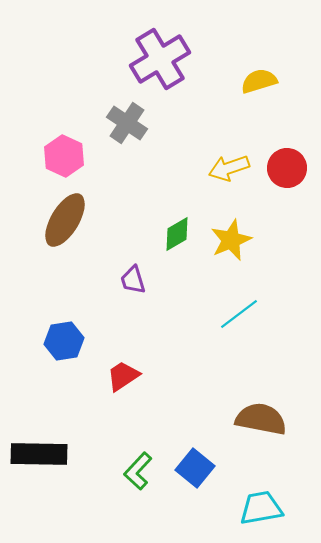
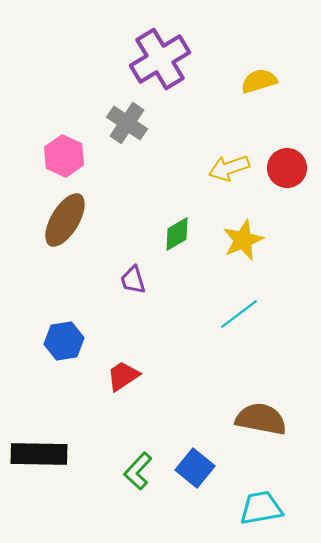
yellow star: moved 12 px right
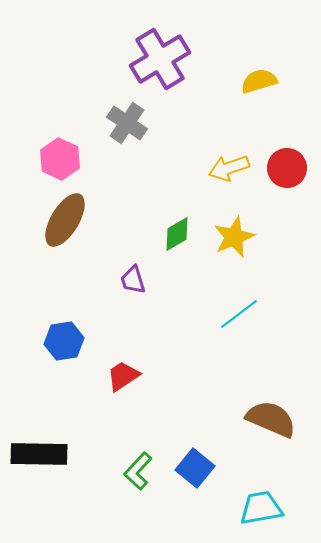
pink hexagon: moved 4 px left, 3 px down
yellow star: moved 9 px left, 3 px up
brown semicircle: moved 10 px right; rotated 12 degrees clockwise
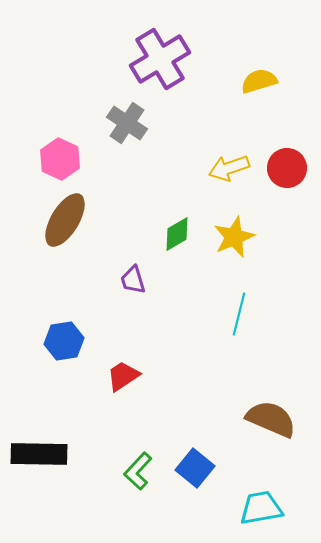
cyan line: rotated 39 degrees counterclockwise
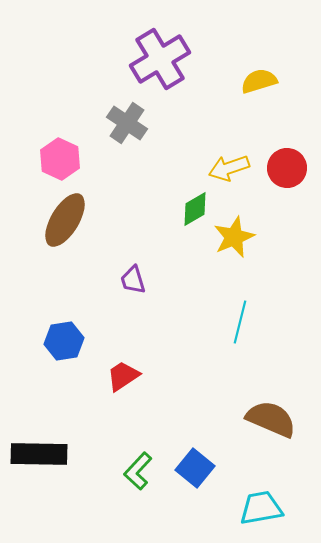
green diamond: moved 18 px right, 25 px up
cyan line: moved 1 px right, 8 px down
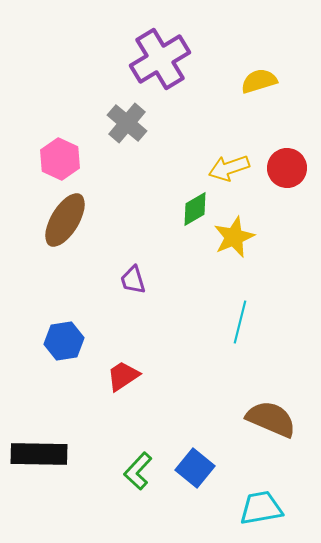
gray cross: rotated 6 degrees clockwise
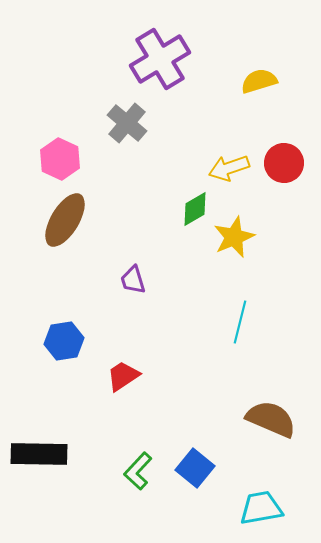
red circle: moved 3 px left, 5 px up
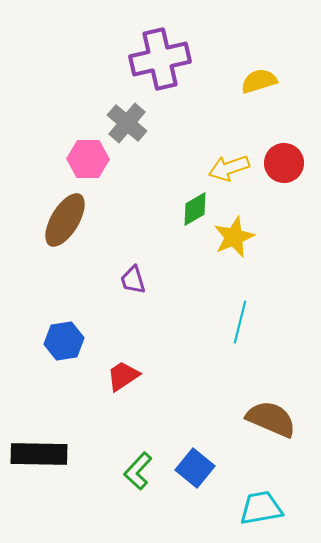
purple cross: rotated 18 degrees clockwise
pink hexagon: moved 28 px right; rotated 24 degrees counterclockwise
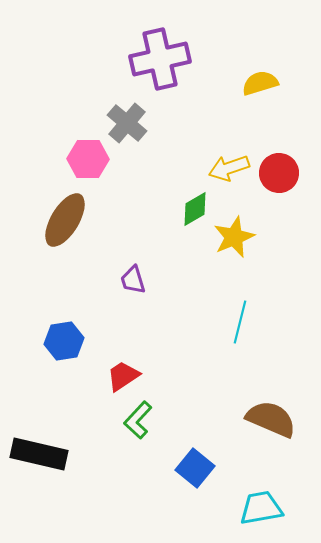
yellow semicircle: moved 1 px right, 2 px down
red circle: moved 5 px left, 10 px down
black rectangle: rotated 12 degrees clockwise
green L-shape: moved 51 px up
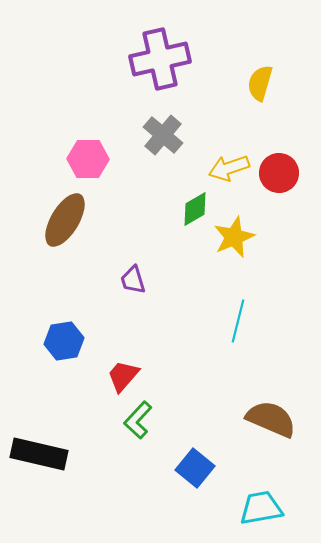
yellow semicircle: rotated 57 degrees counterclockwise
gray cross: moved 36 px right, 12 px down
cyan line: moved 2 px left, 1 px up
red trapezoid: rotated 15 degrees counterclockwise
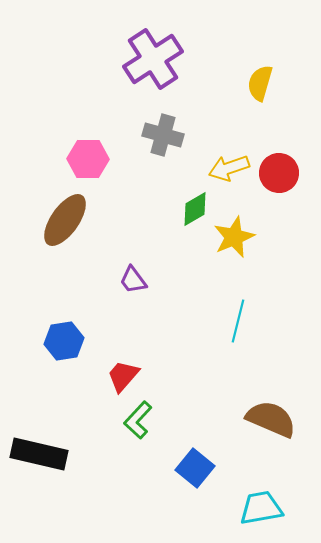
purple cross: moved 7 px left; rotated 20 degrees counterclockwise
gray cross: rotated 24 degrees counterclockwise
brown ellipse: rotated 4 degrees clockwise
purple trapezoid: rotated 20 degrees counterclockwise
